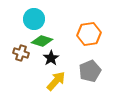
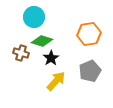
cyan circle: moved 2 px up
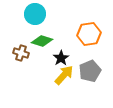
cyan circle: moved 1 px right, 3 px up
black star: moved 10 px right
yellow arrow: moved 8 px right, 6 px up
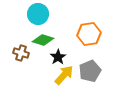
cyan circle: moved 3 px right
green diamond: moved 1 px right, 1 px up
black star: moved 3 px left, 1 px up
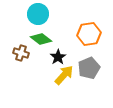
green diamond: moved 2 px left, 1 px up; rotated 20 degrees clockwise
gray pentagon: moved 1 px left, 3 px up
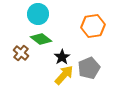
orange hexagon: moved 4 px right, 8 px up
brown cross: rotated 21 degrees clockwise
black star: moved 4 px right
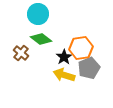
orange hexagon: moved 12 px left, 22 px down
black star: moved 2 px right
yellow arrow: rotated 115 degrees counterclockwise
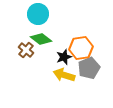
brown cross: moved 5 px right, 3 px up
black star: rotated 14 degrees clockwise
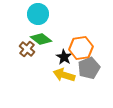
brown cross: moved 1 px right, 1 px up
black star: rotated 21 degrees counterclockwise
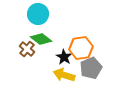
gray pentagon: moved 2 px right
